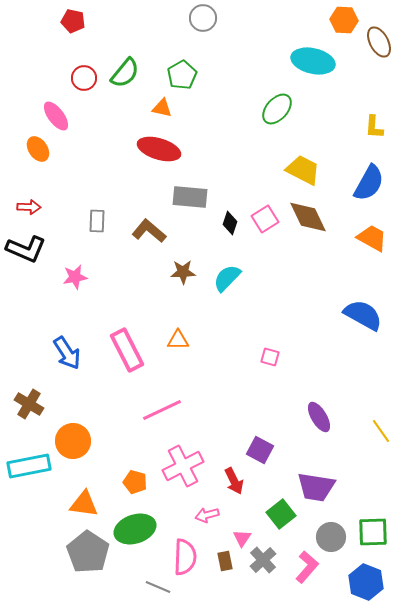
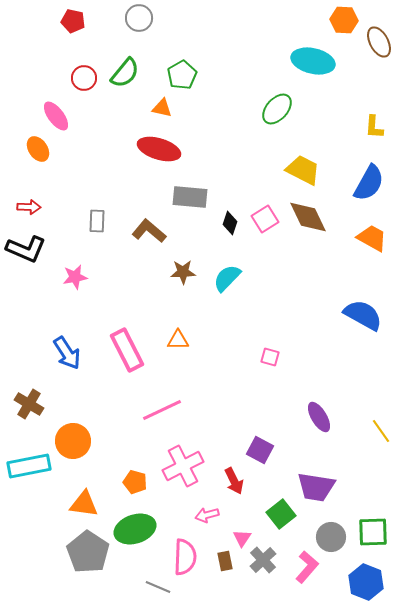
gray circle at (203, 18): moved 64 px left
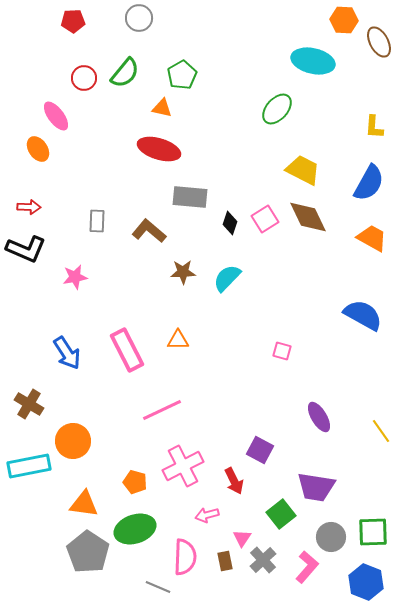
red pentagon at (73, 21): rotated 15 degrees counterclockwise
pink square at (270, 357): moved 12 px right, 6 px up
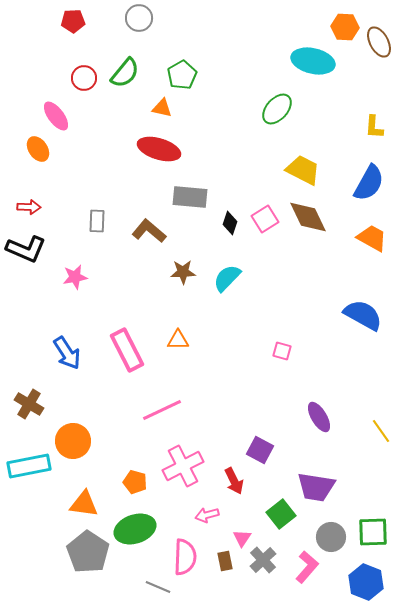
orange hexagon at (344, 20): moved 1 px right, 7 px down
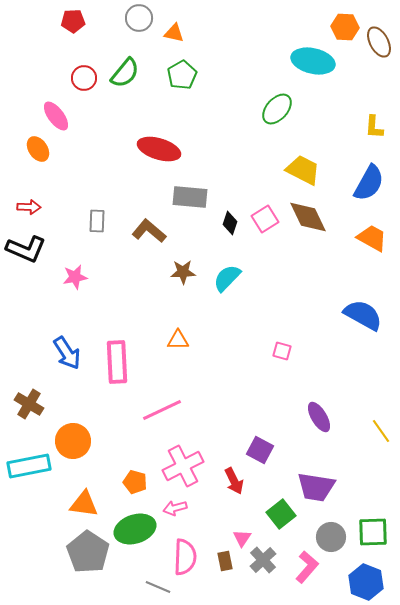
orange triangle at (162, 108): moved 12 px right, 75 px up
pink rectangle at (127, 350): moved 10 px left, 12 px down; rotated 24 degrees clockwise
pink arrow at (207, 515): moved 32 px left, 7 px up
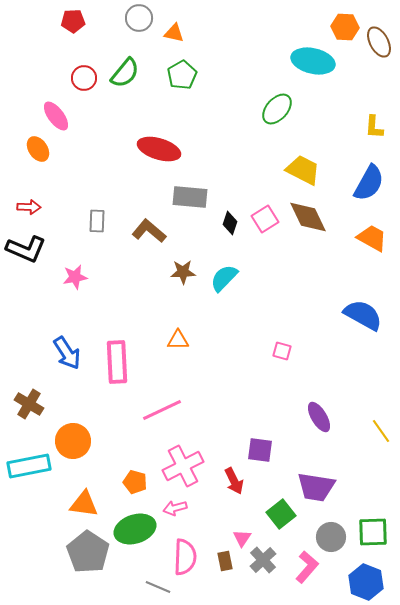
cyan semicircle at (227, 278): moved 3 px left
purple square at (260, 450): rotated 20 degrees counterclockwise
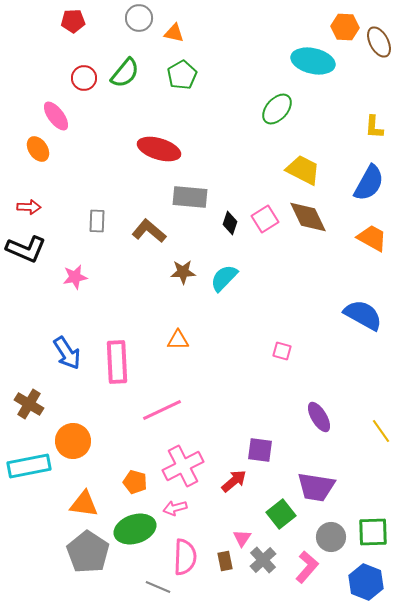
red arrow at (234, 481): rotated 104 degrees counterclockwise
